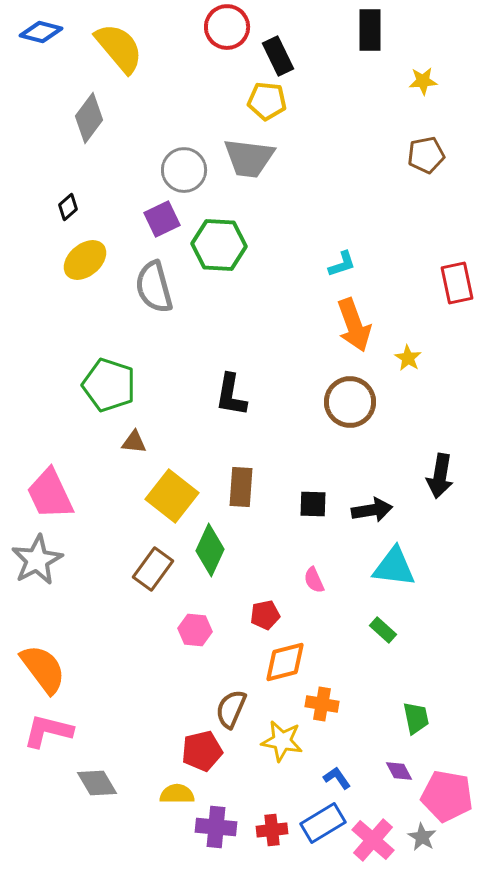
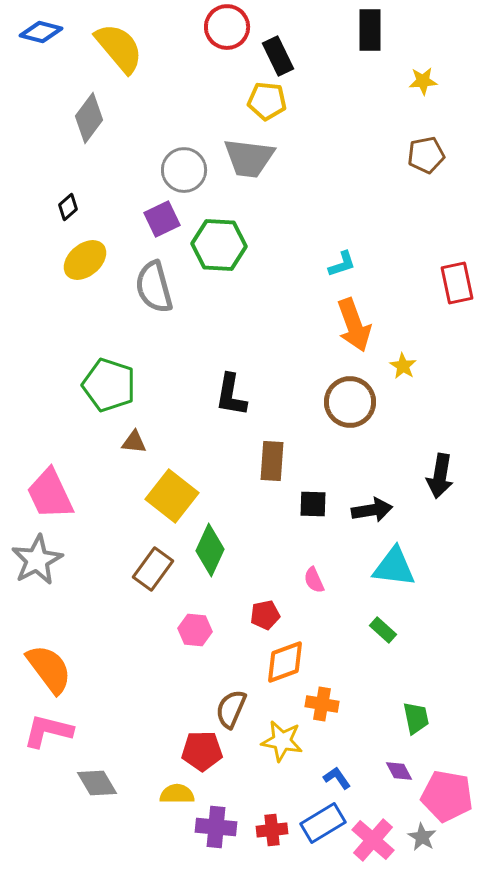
yellow star at (408, 358): moved 5 px left, 8 px down
brown rectangle at (241, 487): moved 31 px right, 26 px up
orange diamond at (285, 662): rotated 6 degrees counterclockwise
orange semicircle at (43, 669): moved 6 px right
red pentagon at (202, 751): rotated 12 degrees clockwise
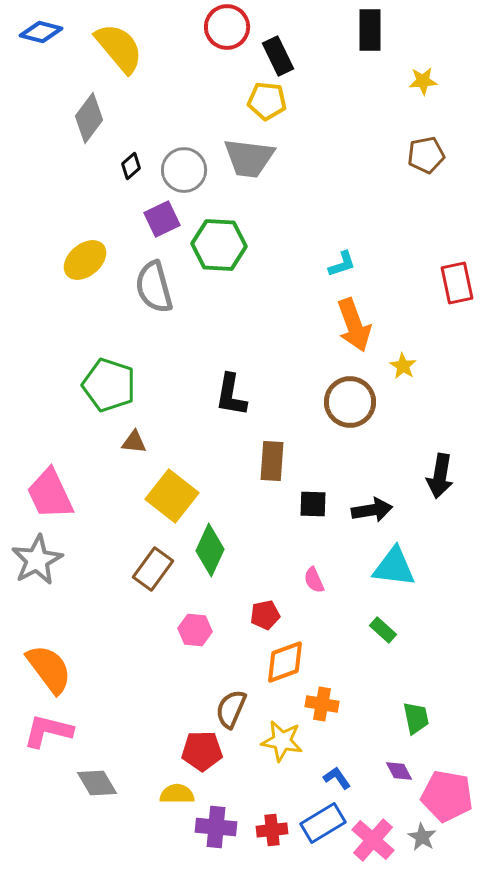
black diamond at (68, 207): moved 63 px right, 41 px up
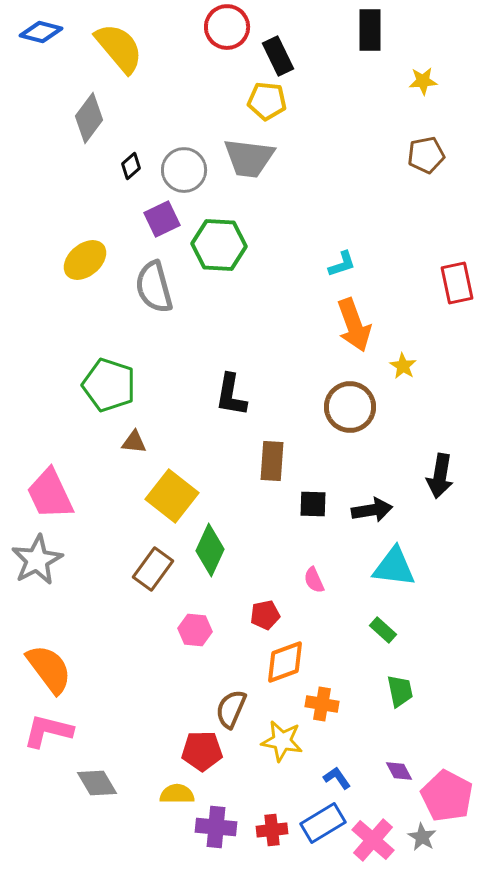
brown circle at (350, 402): moved 5 px down
green trapezoid at (416, 718): moved 16 px left, 27 px up
pink pentagon at (447, 796): rotated 18 degrees clockwise
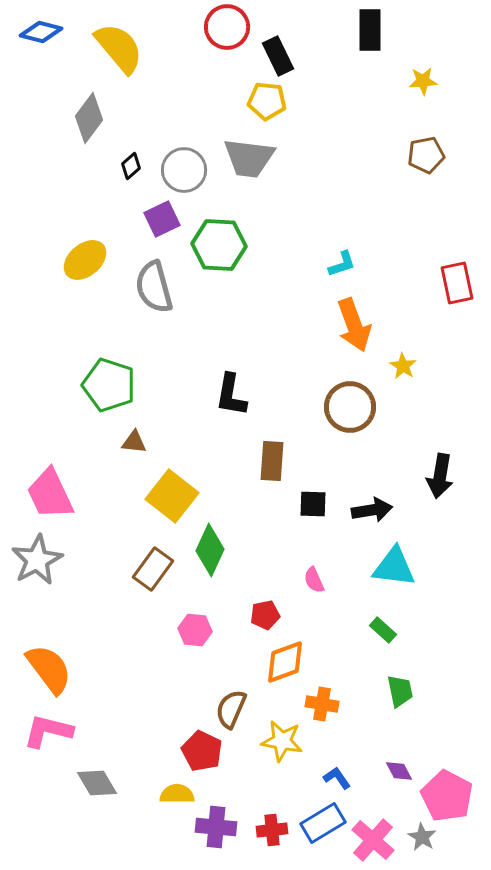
red pentagon at (202, 751): rotated 27 degrees clockwise
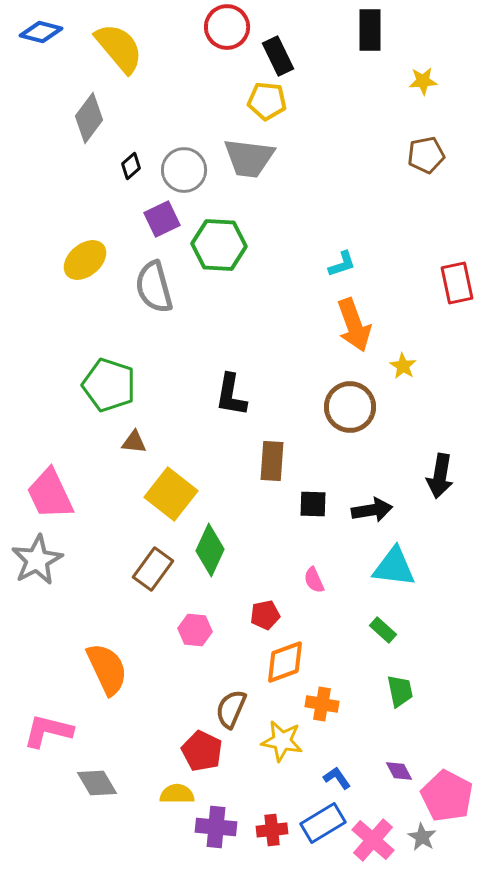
yellow square at (172, 496): moved 1 px left, 2 px up
orange semicircle at (49, 669): moved 58 px right; rotated 12 degrees clockwise
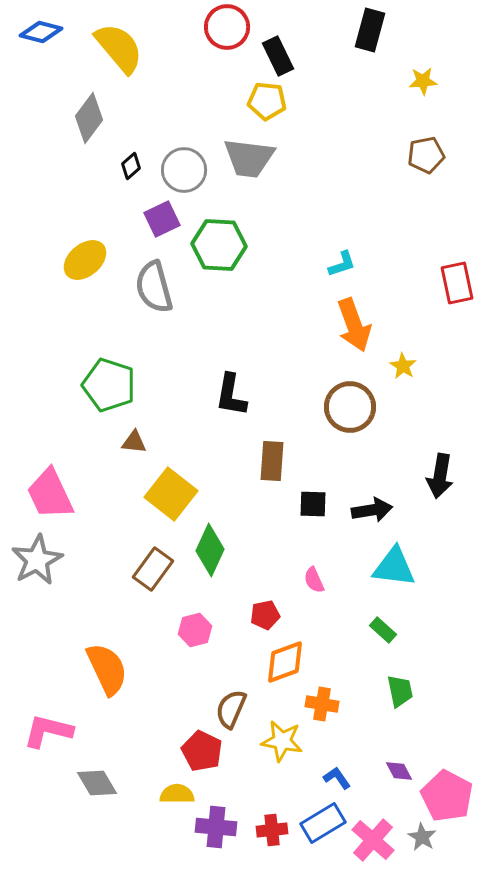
black rectangle at (370, 30): rotated 15 degrees clockwise
pink hexagon at (195, 630): rotated 20 degrees counterclockwise
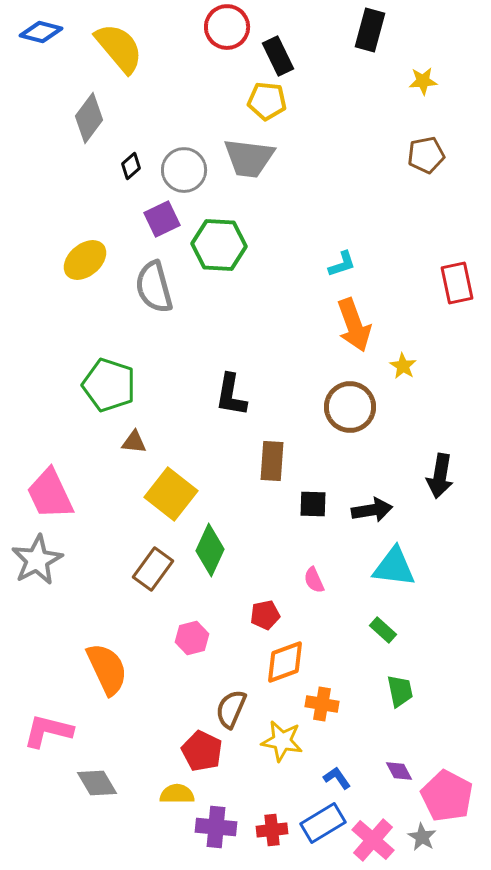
pink hexagon at (195, 630): moved 3 px left, 8 px down
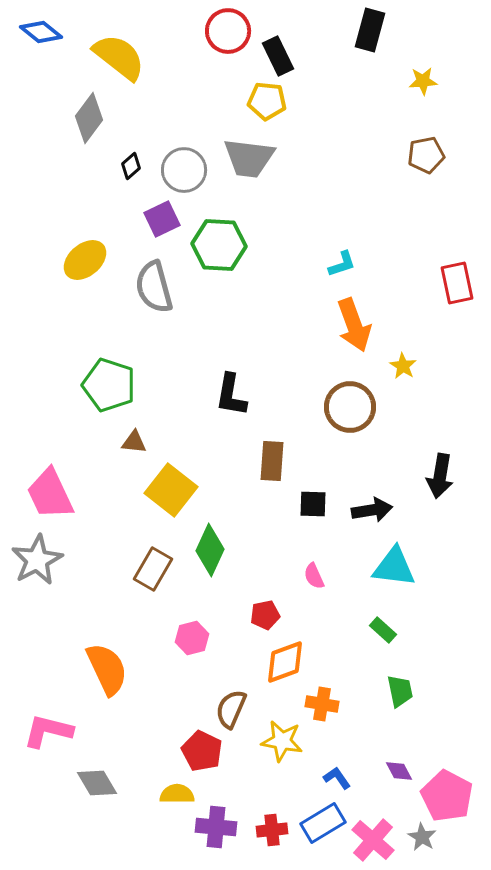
red circle at (227, 27): moved 1 px right, 4 px down
blue diamond at (41, 32): rotated 24 degrees clockwise
yellow semicircle at (119, 48): moved 9 px down; rotated 12 degrees counterclockwise
yellow square at (171, 494): moved 4 px up
brown rectangle at (153, 569): rotated 6 degrees counterclockwise
pink semicircle at (314, 580): moved 4 px up
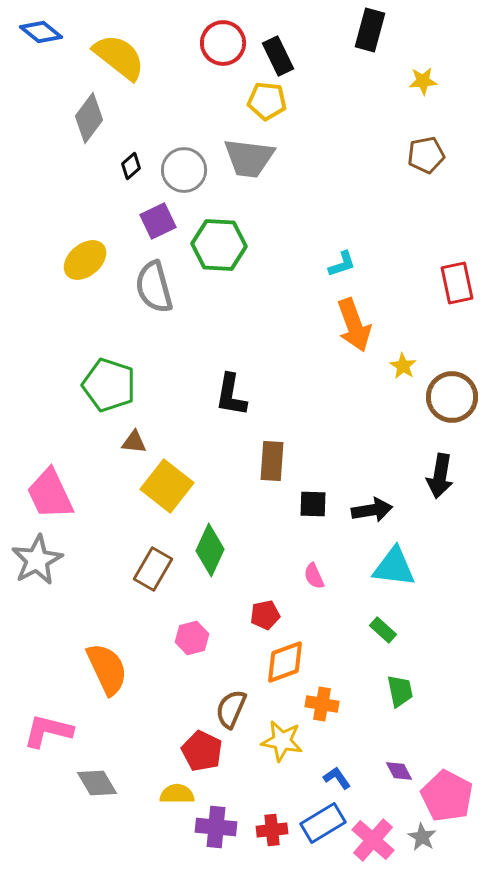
red circle at (228, 31): moved 5 px left, 12 px down
purple square at (162, 219): moved 4 px left, 2 px down
brown circle at (350, 407): moved 102 px right, 10 px up
yellow square at (171, 490): moved 4 px left, 4 px up
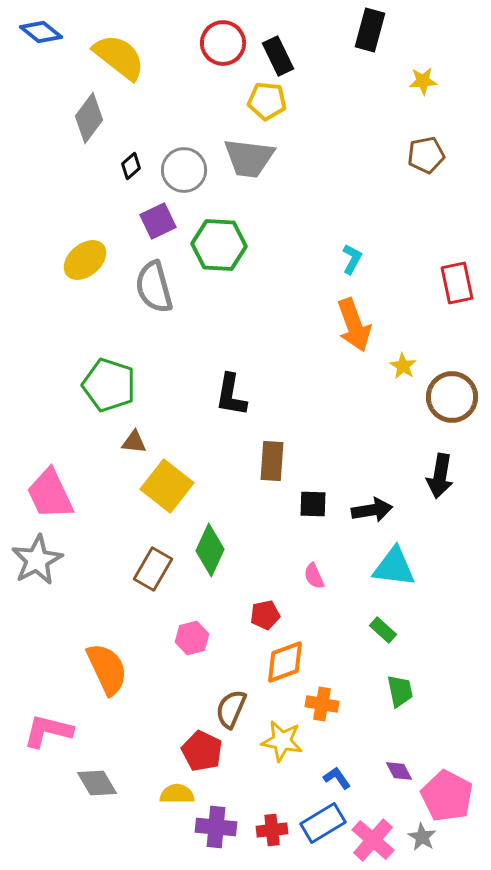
cyan L-shape at (342, 264): moved 10 px right, 5 px up; rotated 44 degrees counterclockwise
